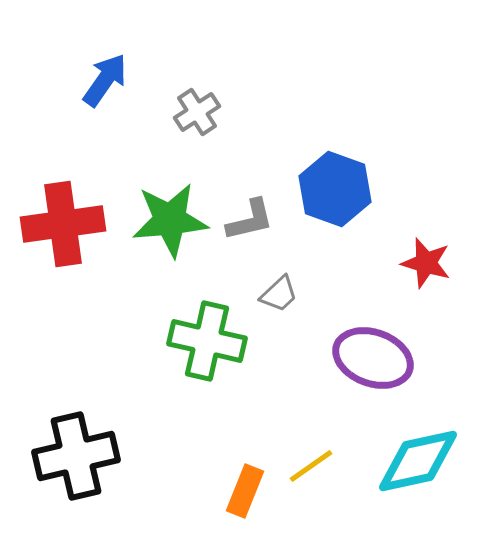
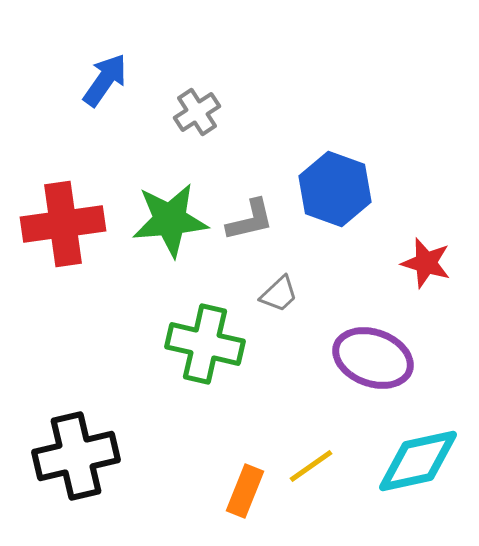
green cross: moved 2 px left, 3 px down
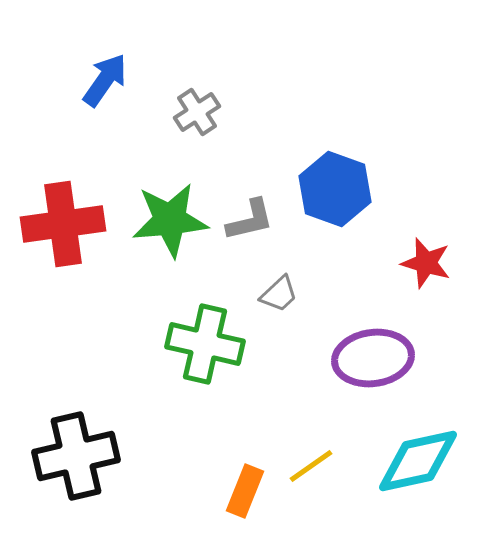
purple ellipse: rotated 28 degrees counterclockwise
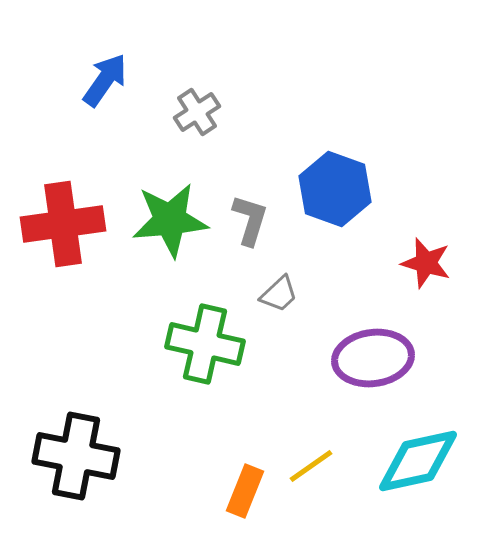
gray L-shape: rotated 60 degrees counterclockwise
black cross: rotated 24 degrees clockwise
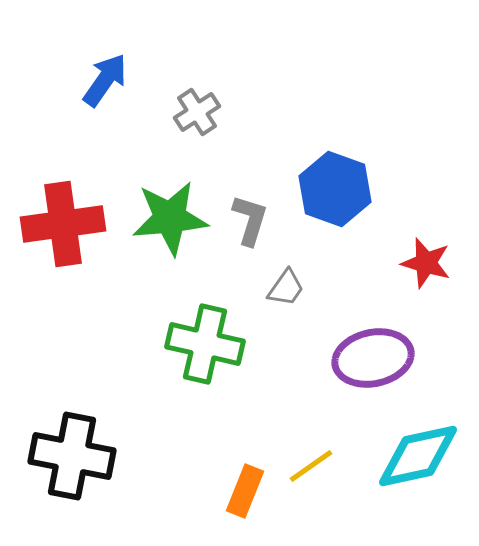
green star: moved 2 px up
gray trapezoid: moved 7 px right, 6 px up; rotated 12 degrees counterclockwise
purple ellipse: rotated 4 degrees counterclockwise
black cross: moved 4 px left
cyan diamond: moved 5 px up
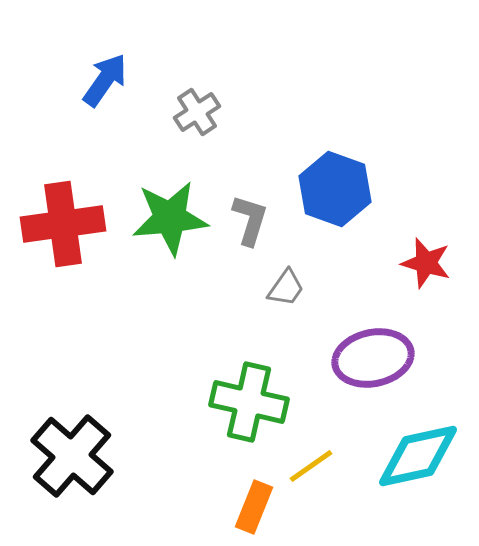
green cross: moved 44 px right, 58 px down
black cross: rotated 30 degrees clockwise
orange rectangle: moved 9 px right, 16 px down
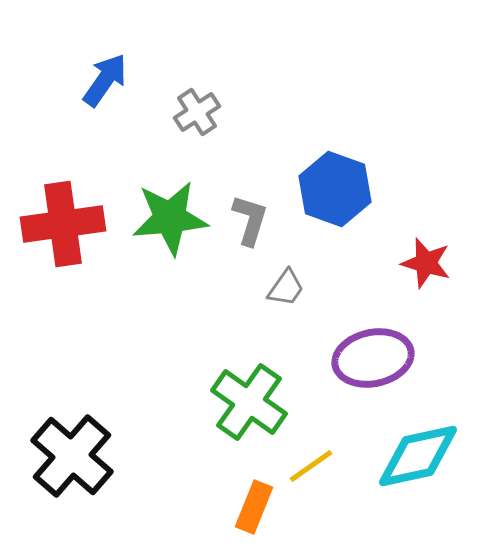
green cross: rotated 22 degrees clockwise
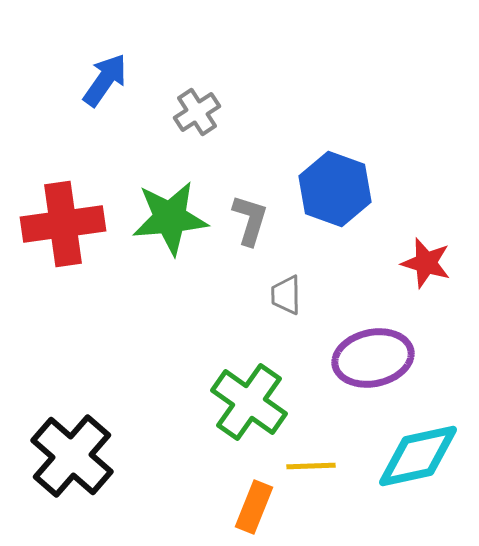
gray trapezoid: moved 7 px down; rotated 144 degrees clockwise
yellow line: rotated 33 degrees clockwise
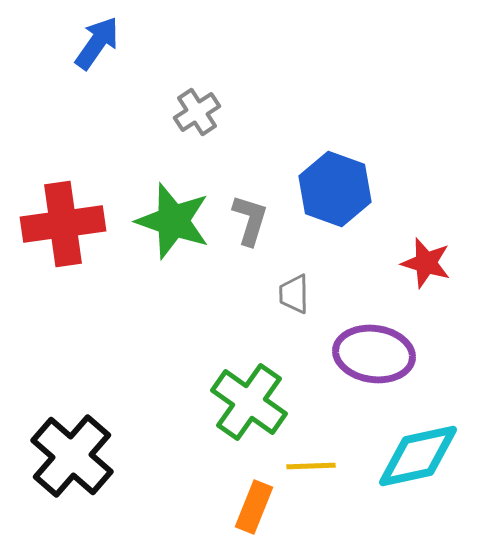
blue arrow: moved 8 px left, 37 px up
green star: moved 3 px right, 3 px down; rotated 24 degrees clockwise
gray trapezoid: moved 8 px right, 1 px up
purple ellipse: moved 1 px right, 4 px up; rotated 20 degrees clockwise
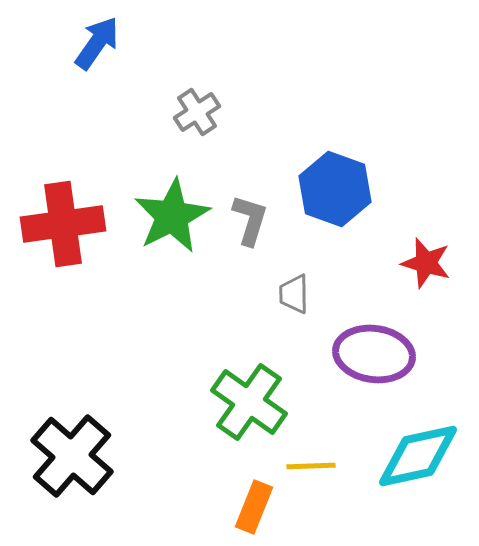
green star: moved 1 px left, 5 px up; rotated 26 degrees clockwise
